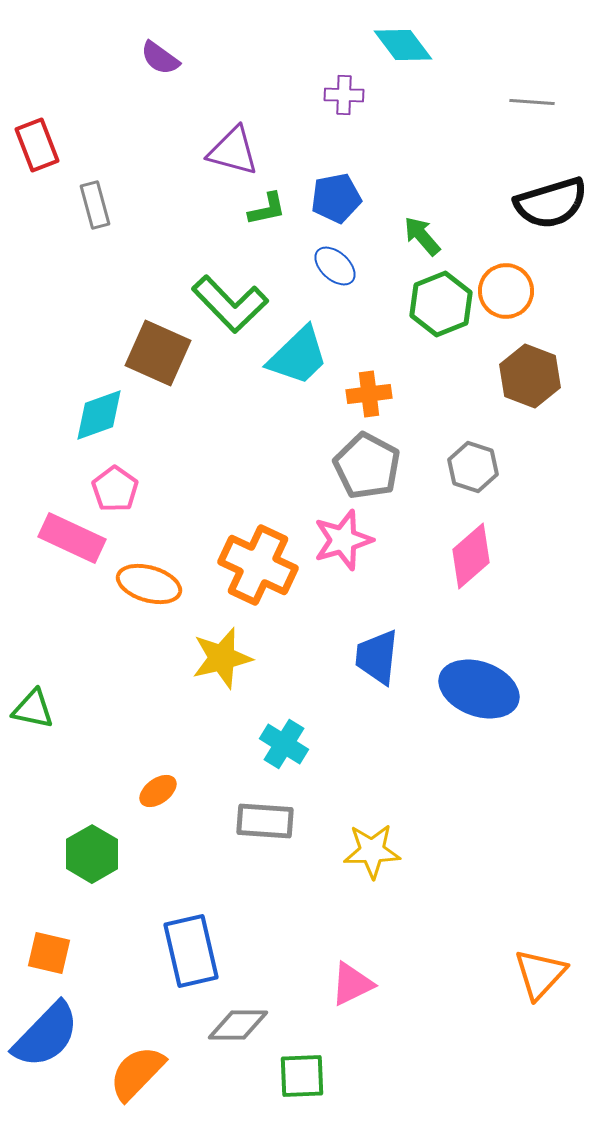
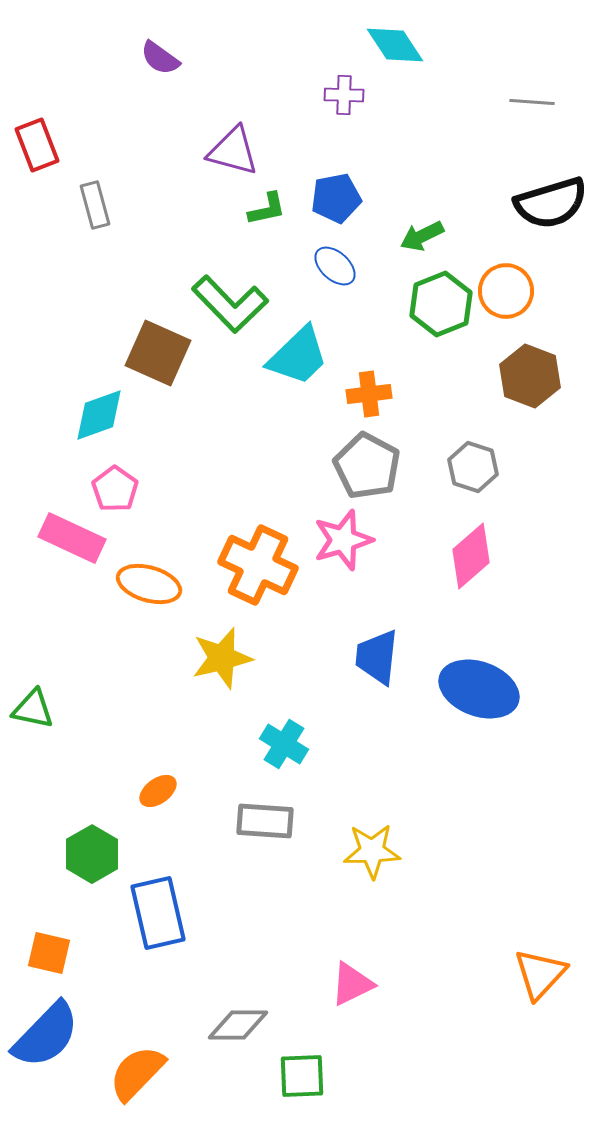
cyan diamond at (403, 45): moved 8 px left; rotated 4 degrees clockwise
green arrow at (422, 236): rotated 75 degrees counterclockwise
blue rectangle at (191, 951): moved 33 px left, 38 px up
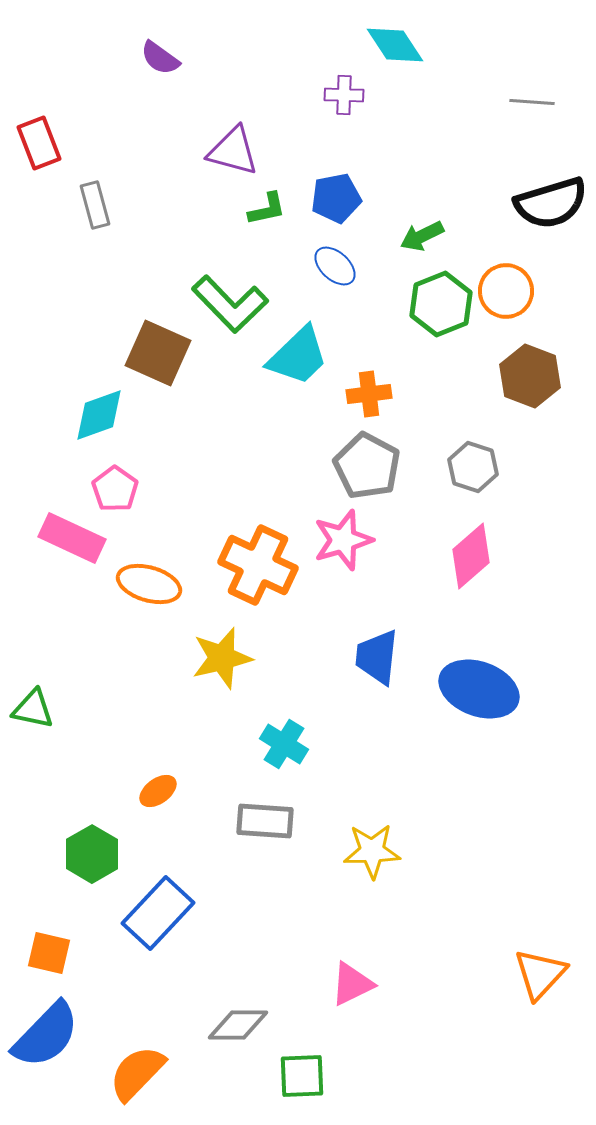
red rectangle at (37, 145): moved 2 px right, 2 px up
blue rectangle at (158, 913): rotated 56 degrees clockwise
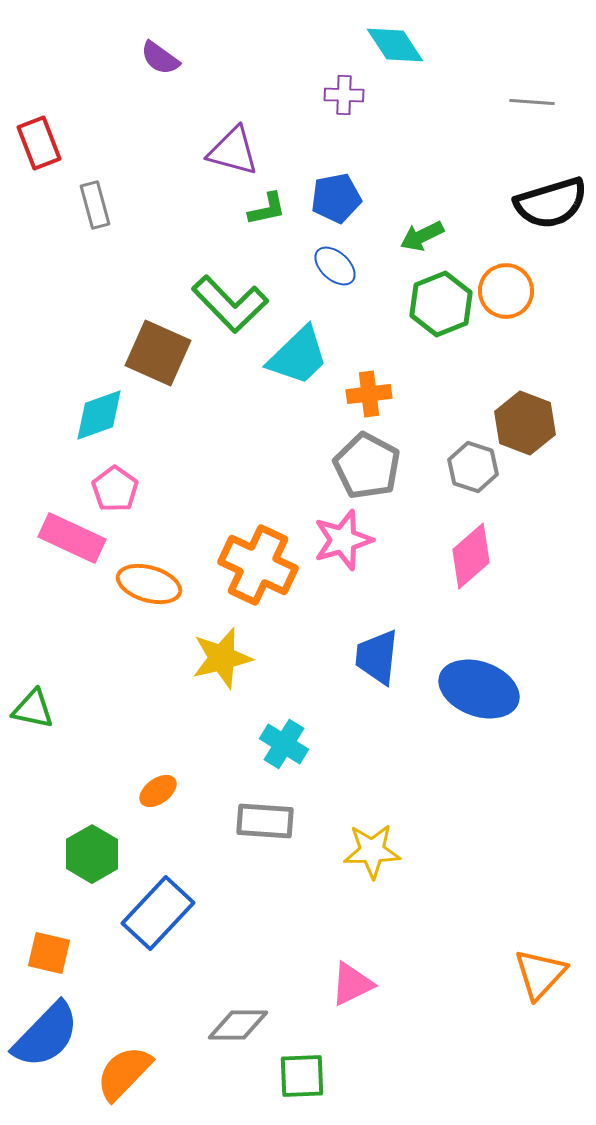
brown hexagon at (530, 376): moved 5 px left, 47 px down
orange semicircle at (137, 1073): moved 13 px left
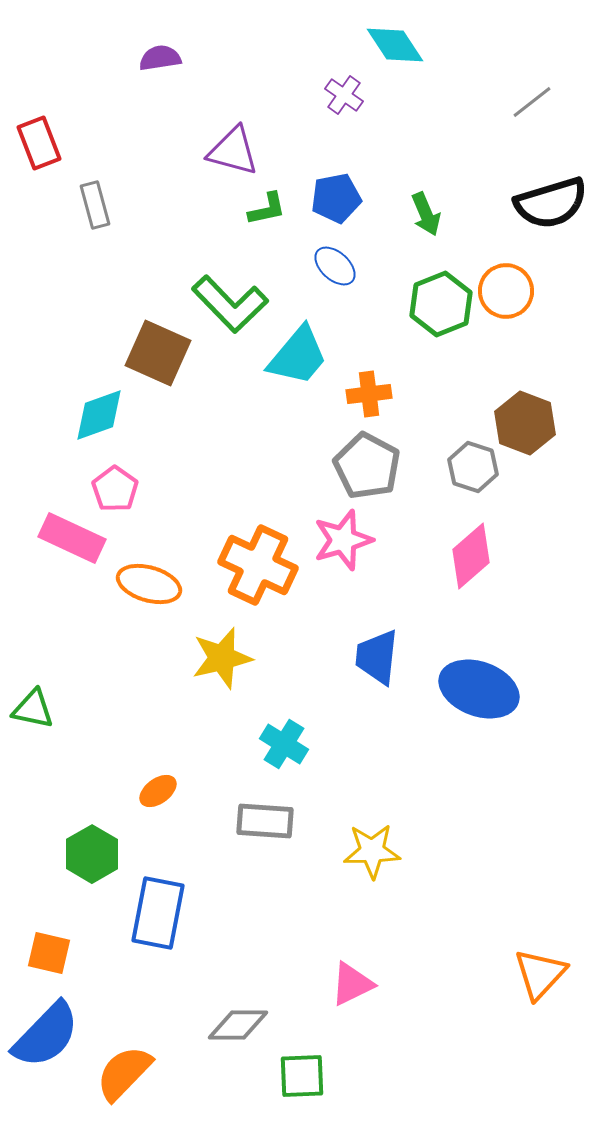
purple semicircle at (160, 58): rotated 135 degrees clockwise
purple cross at (344, 95): rotated 33 degrees clockwise
gray line at (532, 102): rotated 42 degrees counterclockwise
green arrow at (422, 236): moved 4 px right, 22 px up; rotated 87 degrees counterclockwise
cyan trapezoid at (298, 356): rotated 6 degrees counterclockwise
blue rectangle at (158, 913): rotated 32 degrees counterclockwise
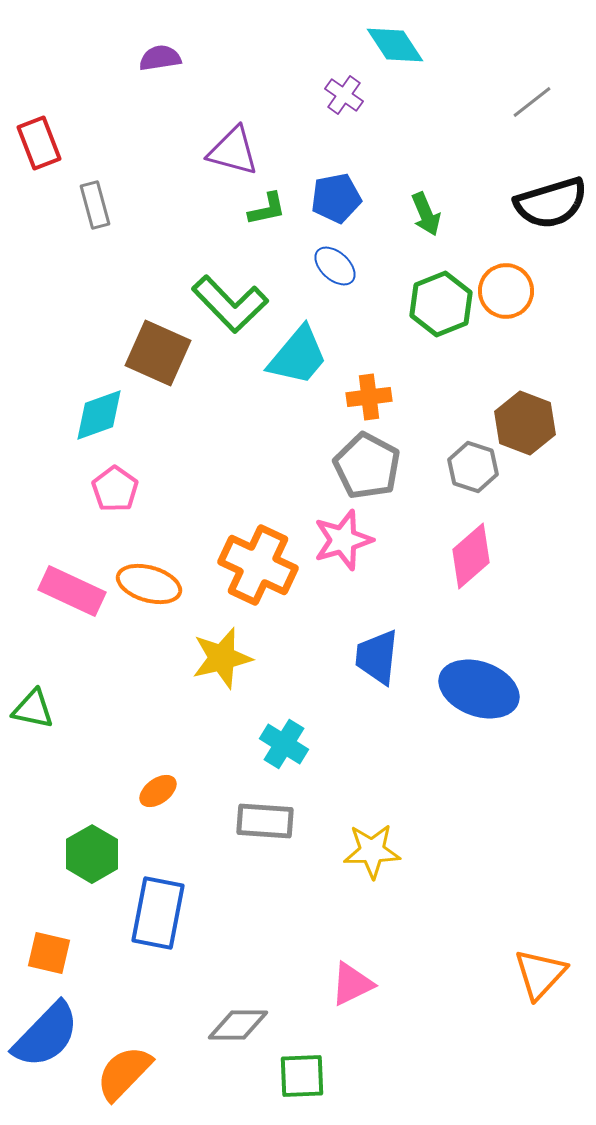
orange cross at (369, 394): moved 3 px down
pink rectangle at (72, 538): moved 53 px down
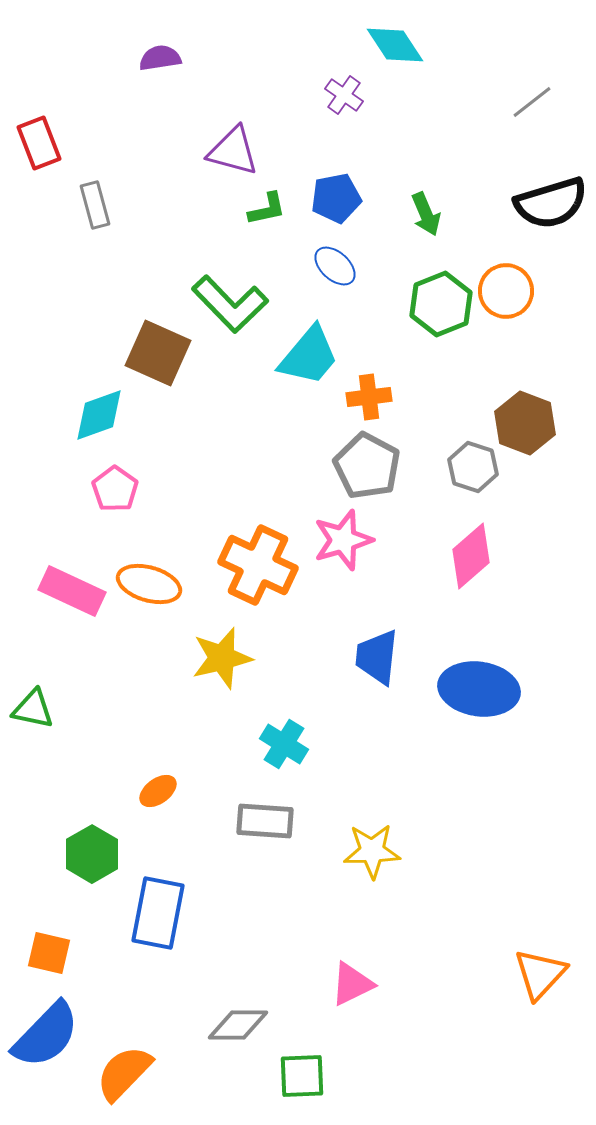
cyan trapezoid at (298, 356): moved 11 px right
blue ellipse at (479, 689): rotated 12 degrees counterclockwise
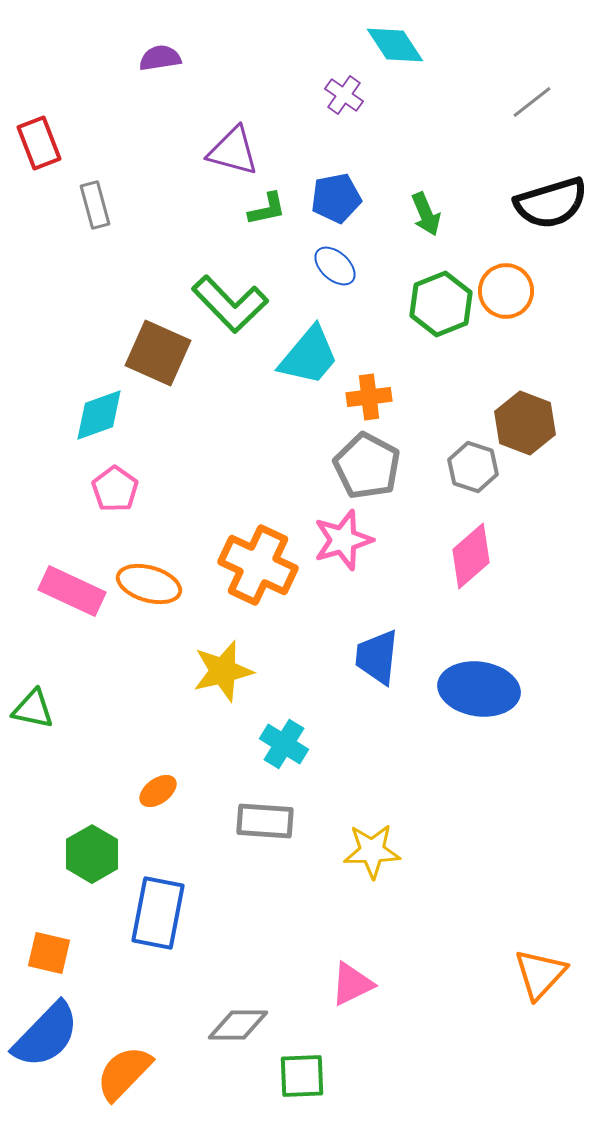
yellow star at (222, 658): moved 1 px right, 13 px down
